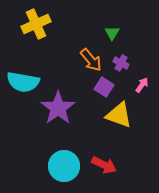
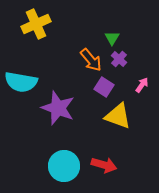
green triangle: moved 5 px down
purple cross: moved 2 px left, 4 px up; rotated 14 degrees clockwise
cyan semicircle: moved 2 px left
purple star: rotated 16 degrees counterclockwise
yellow triangle: moved 1 px left, 1 px down
red arrow: rotated 10 degrees counterclockwise
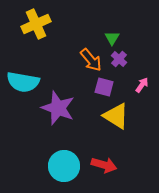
cyan semicircle: moved 2 px right
purple square: rotated 18 degrees counterclockwise
yellow triangle: moved 2 px left; rotated 12 degrees clockwise
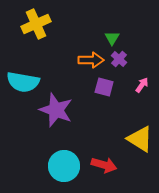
orange arrow: rotated 50 degrees counterclockwise
purple star: moved 2 px left, 2 px down
yellow triangle: moved 24 px right, 23 px down
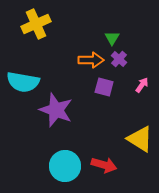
cyan circle: moved 1 px right
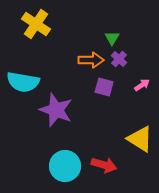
yellow cross: rotated 32 degrees counterclockwise
pink arrow: rotated 21 degrees clockwise
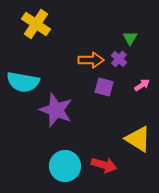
green triangle: moved 18 px right
yellow triangle: moved 2 px left
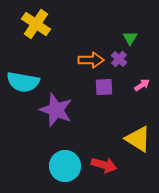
purple square: rotated 18 degrees counterclockwise
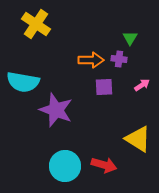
purple cross: rotated 35 degrees counterclockwise
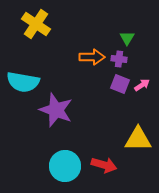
green triangle: moved 3 px left
orange arrow: moved 1 px right, 3 px up
purple square: moved 16 px right, 3 px up; rotated 24 degrees clockwise
yellow triangle: rotated 32 degrees counterclockwise
